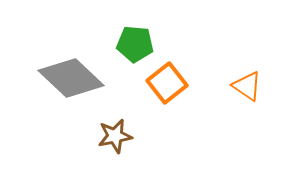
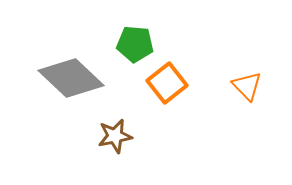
orange triangle: rotated 12 degrees clockwise
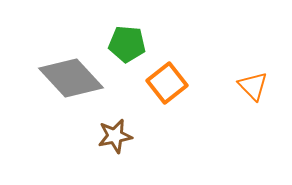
green pentagon: moved 8 px left
gray diamond: rotated 4 degrees clockwise
orange triangle: moved 6 px right
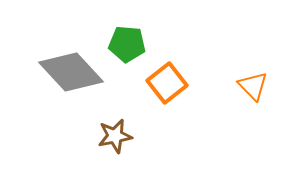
gray diamond: moved 6 px up
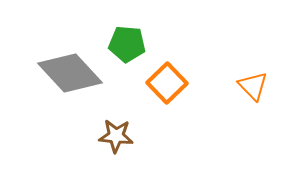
gray diamond: moved 1 px left, 1 px down
orange square: rotated 6 degrees counterclockwise
brown star: moved 1 px right; rotated 16 degrees clockwise
